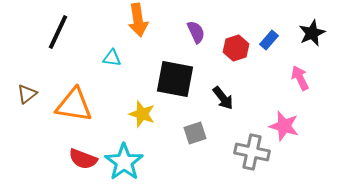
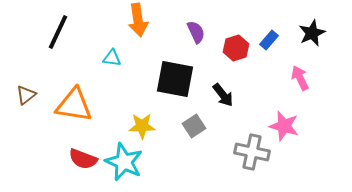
brown triangle: moved 1 px left, 1 px down
black arrow: moved 3 px up
yellow star: moved 12 px down; rotated 20 degrees counterclockwise
gray square: moved 1 px left, 7 px up; rotated 15 degrees counterclockwise
cyan star: rotated 12 degrees counterclockwise
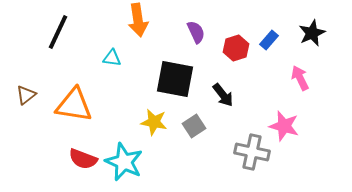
yellow star: moved 12 px right, 4 px up; rotated 12 degrees clockwise
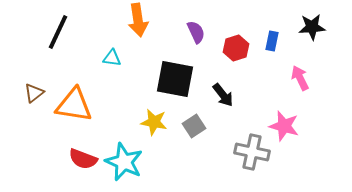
black star: moved 6 px up; rotated 20 degrees clockwise
blue rectangle: moved 3 px right, 1 px down; rotated 30 degrees counterclockwise
brown triangle: moved 8 px right, 2 px up
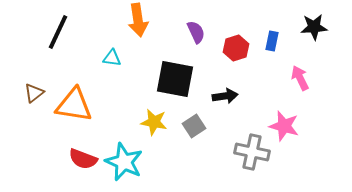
black star: moved 2 px right
black arrow: moved 2 px right, 1 px down; rotated 60 degrees counterclockwise
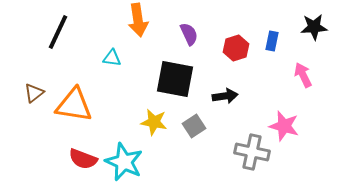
purple semicircle: moved 7 px left, 2 px down
pink arrow: moved 3 px right, 3 px up
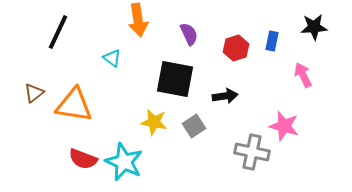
cyan triangle: rotated 30 degrees clockwise
